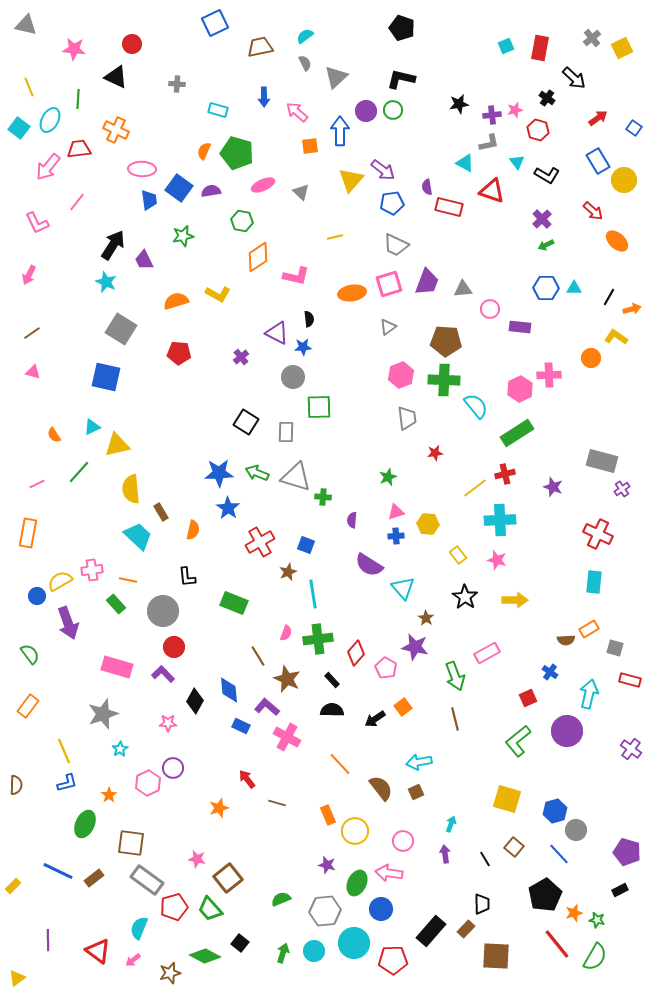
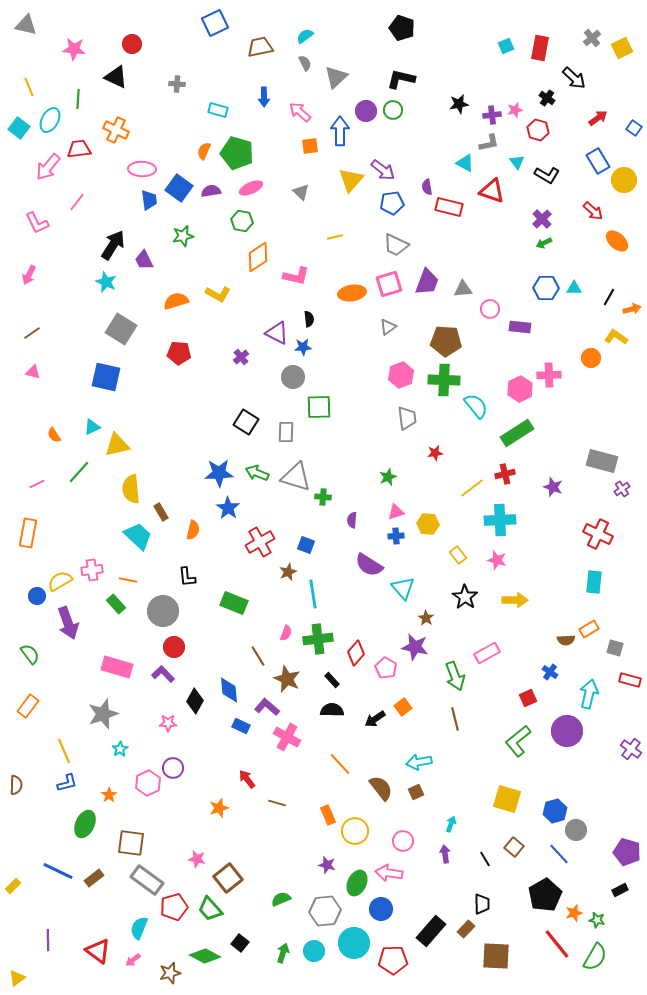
pink arrow at (297, 112): moved 3 px right
pink ellipse at (263, 185): moved 12 px left, 3 px down
green arrow at (546, 245): moved 2 px left, 2 px up
yellow line at (475, 488): moved 3 px left
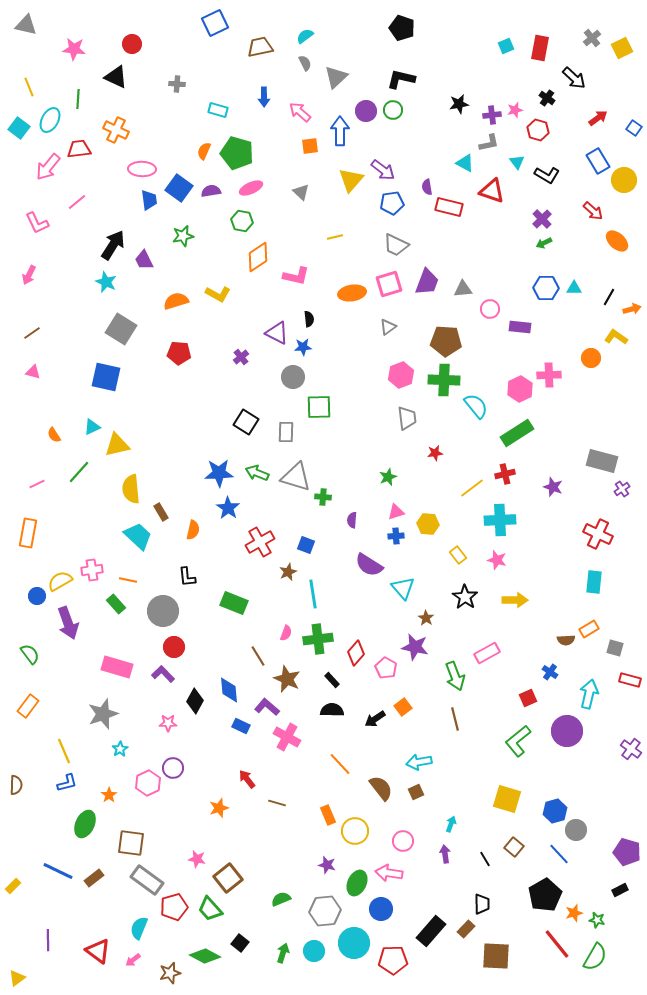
pink line at (77, 202): rotated 12 degrees clockwise
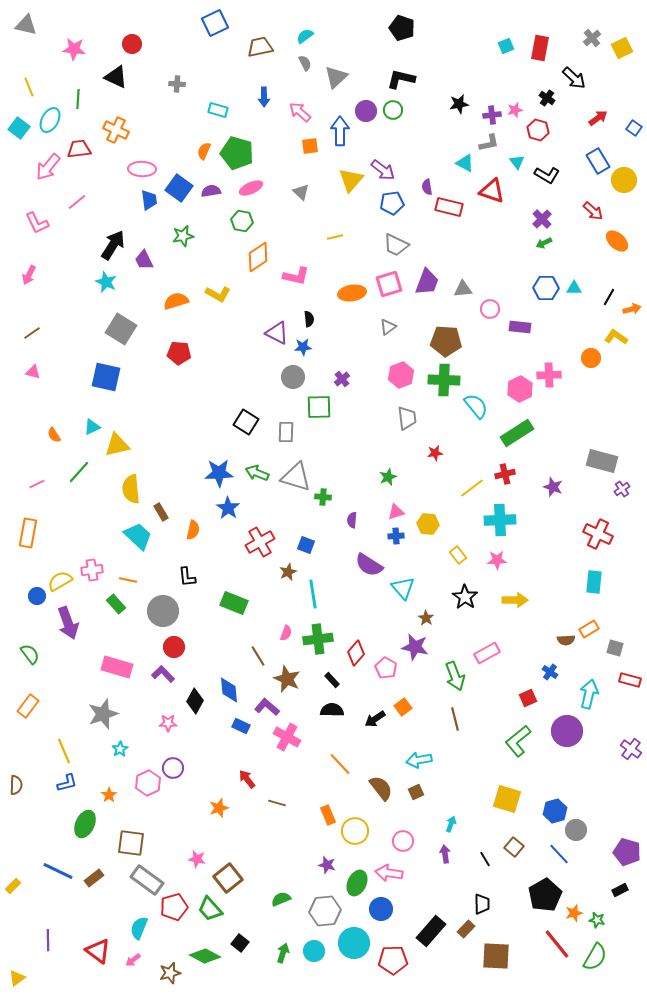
purple cross at (241, 357): moved 101 px right, 22 px down
pink star at (497, 560): rotated 18 degrees counterclockwise
cyan arrow at (419, 762): moved 2 px up
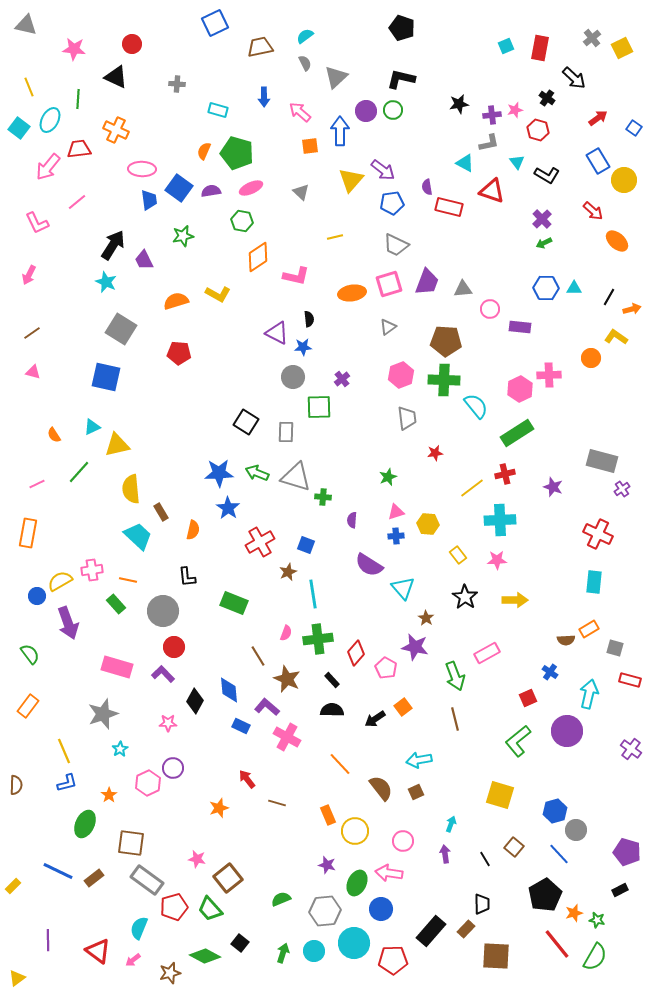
yellow square at (507, 799): moved 7 px left, 4 px up
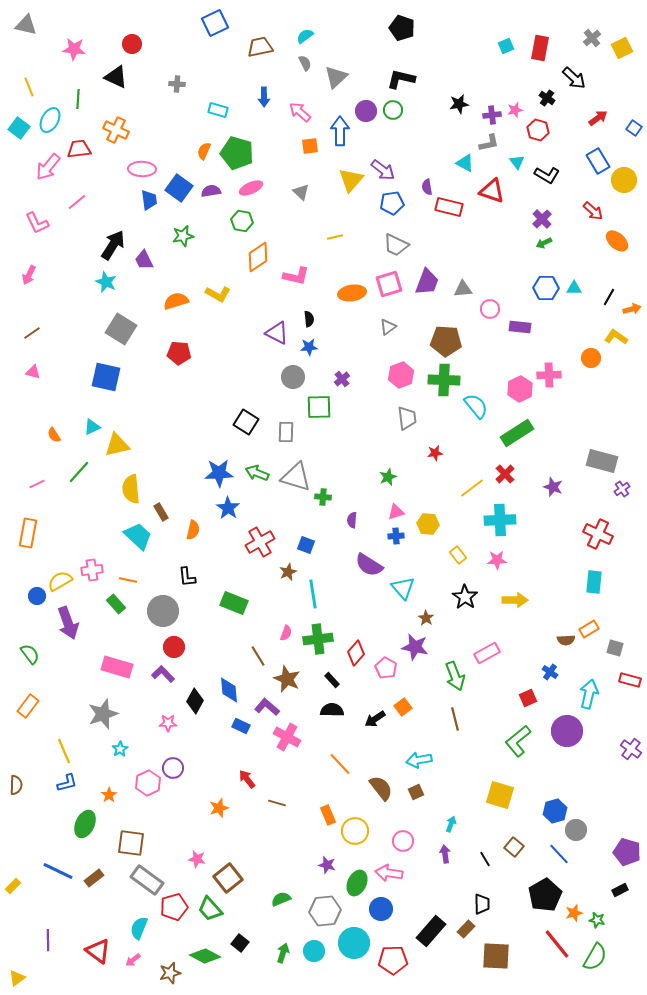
blue star at (303, 347): moved 6 px right
red cross at (505, 474): rotated 30 degrees counterclockwise
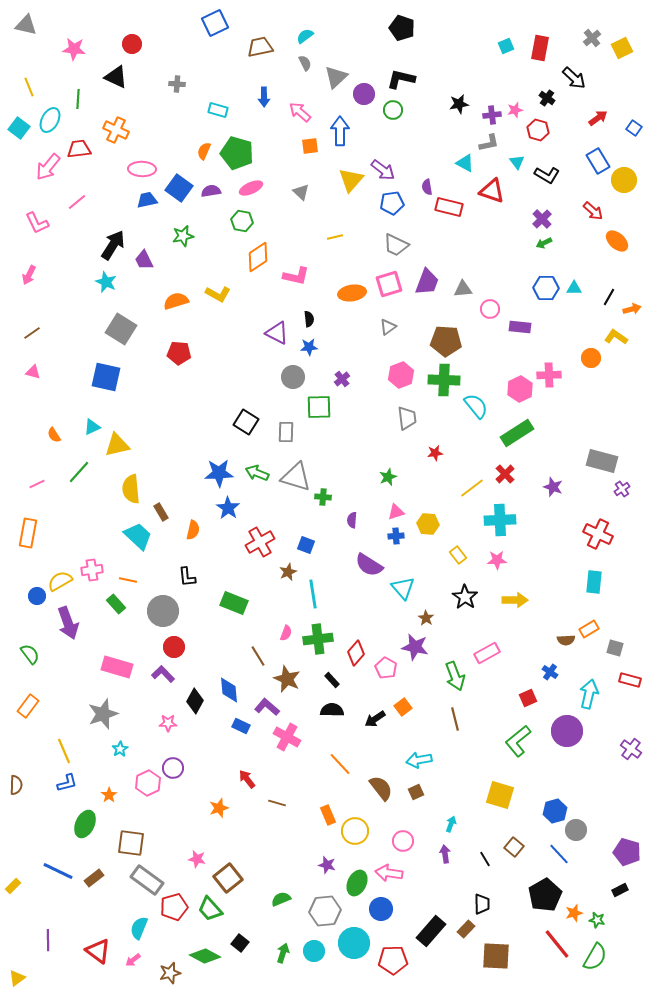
purple circle at (366, 111): moved 2 px left, 17 px up
blue trapezoid at (149, 200): moved 2 px left; rotated 95 degrees counterclockwise
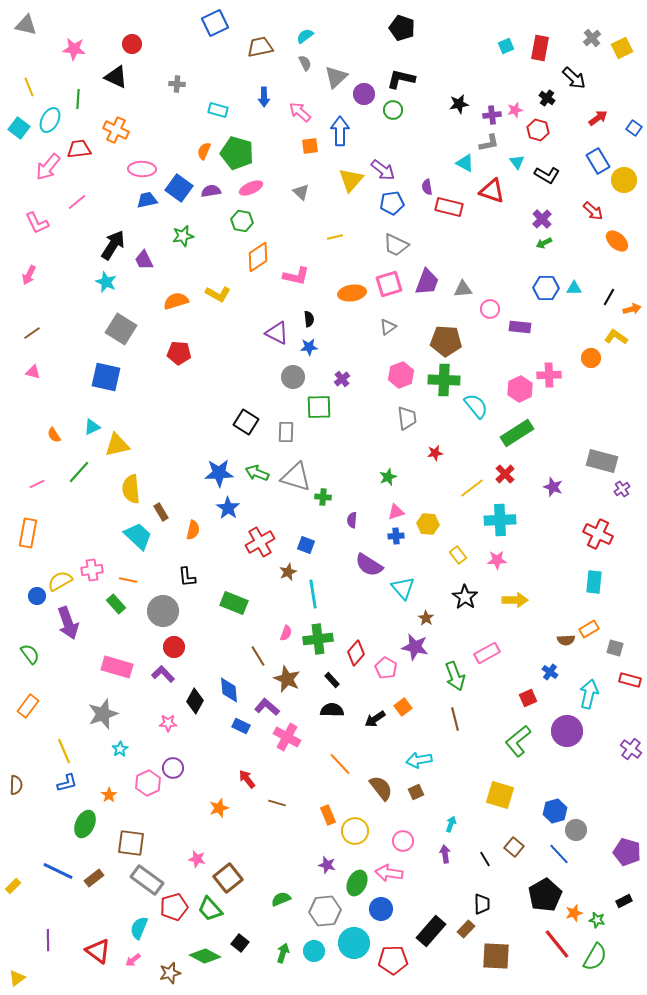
black rectangle at (620, 890): moved 4 px right, 11 px down
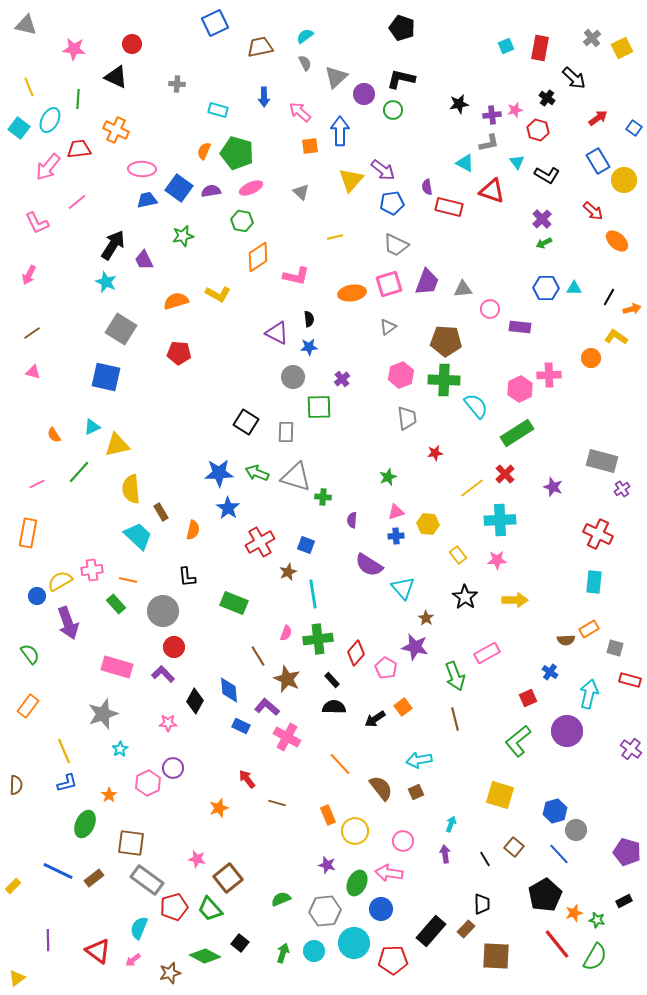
black semicircle at (332, 710): moved 2 px right, 3 px up
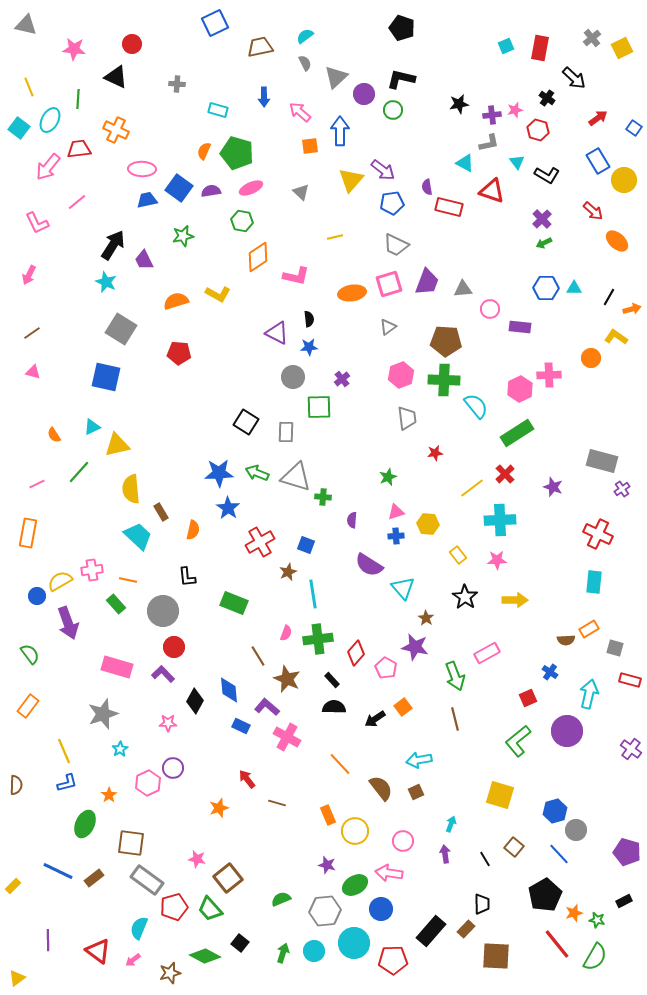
green ellipse at (357, 883): moved 2 px left, 2 px down; rotated 35 degrees clockwise
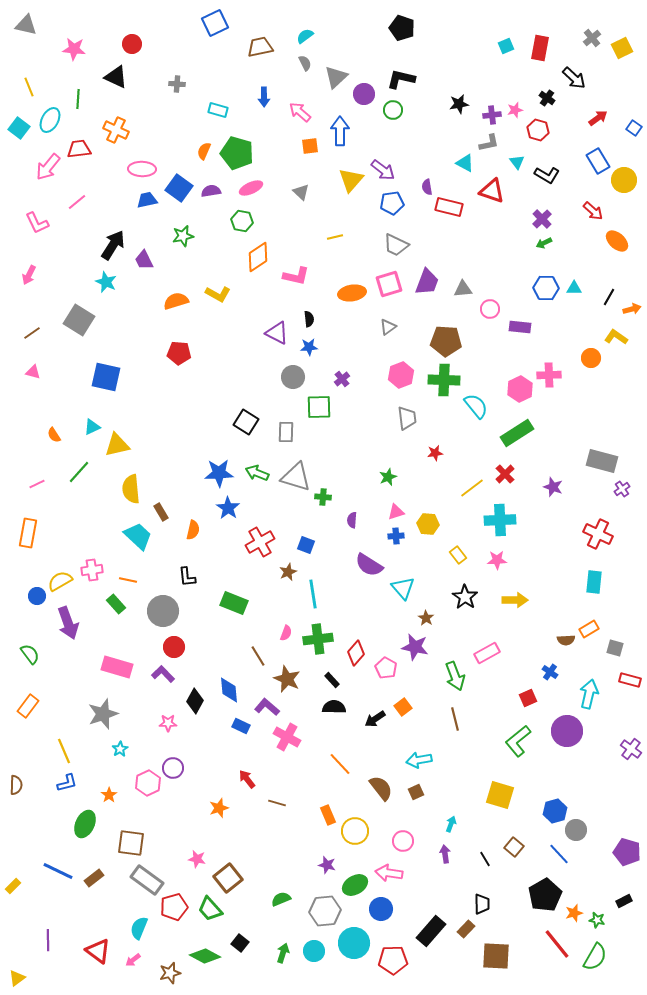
gray square at (121, 329): moved 42 px left, 9 px up
